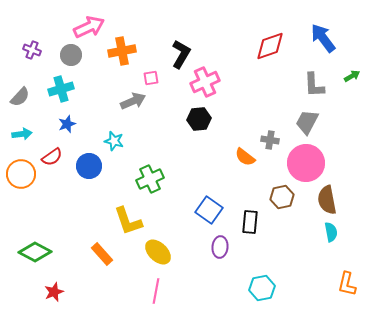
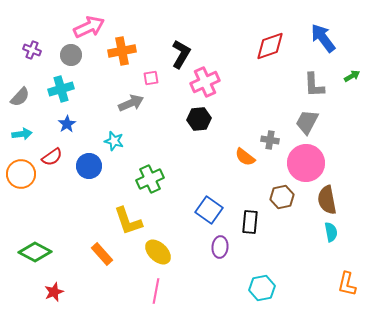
gray arrow: moved 2 px left, 2 px down
blue star: rotated 12 degrees counterclockwise
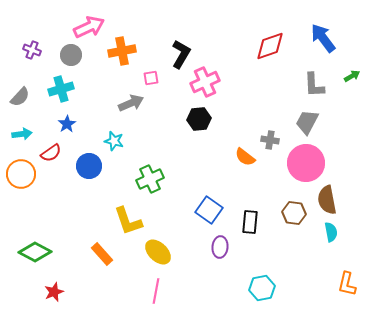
red semicircle: moved 1 px left, 4 px up
brown hexagon: moved 12 px right, 16 px down; rotated 20 degrees clockwise
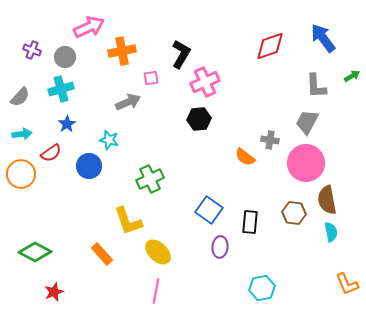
gray circle: moved 6 px left, 2 px down
gray L-shape: moved 2 px right, 1 px down
gray arrow: moved 3 px left, 1 px up
cyan star: moved 5 px left, 1 px up
orange L-shape: rotated 35 degrees counterclockwise
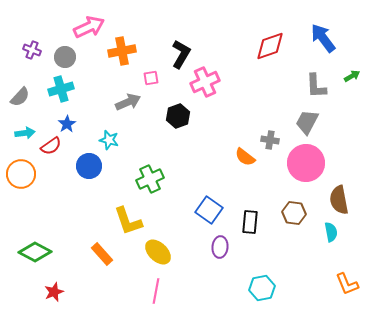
black hexagon: moved 21 px left, 3 px up; rotated 15 degrees counterclockwise
cyan arrow: moved 3 px right, 1 px up
red semicircle: moved 7 px up
brown semicircle: moved 12 px right
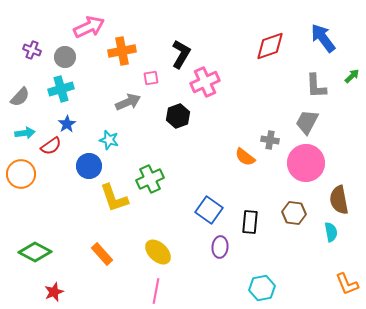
green arrow: rotated 14 degrees counterclockwise
yellow L-shape: moved 14 px left, 23 px up
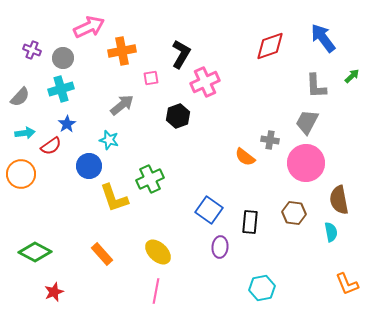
gray circle: moved 2 px left, 1 px down
gray arrow: moved 6 px left, 3 px down; rotated 15 degrees counterclockwise
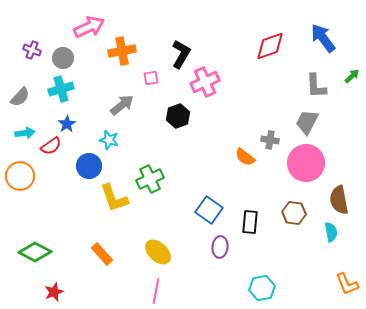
orange circle: moved 1 px left, 2 px down
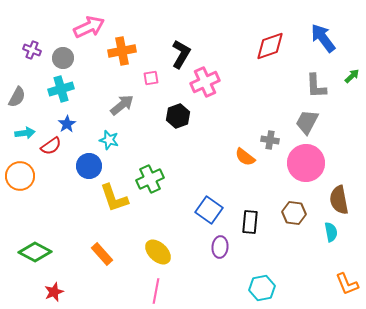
gray semicircle: moved 3 px left; rotated 15 degrees counterclockwise
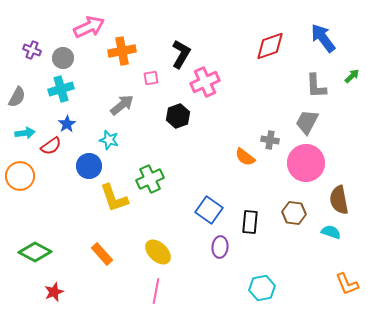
cyan semicircle: rotated 60 degrees counterclockwise
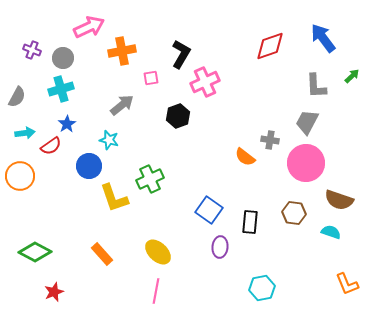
brown semicircle: rotated 60 degrees counterclockwise
